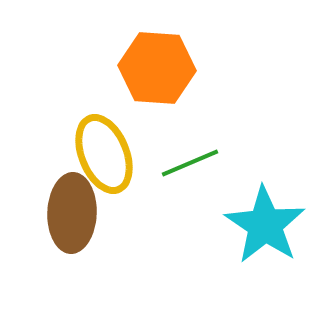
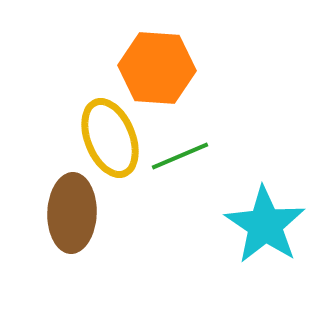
yellow ellipse: moved 6 px right, 16 px up
green line: moved 10 px left, 7 px up
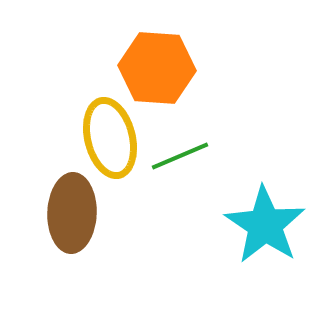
yellow ellipse: rotated 8 degrees clockwise
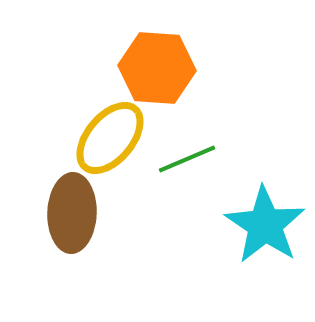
yellow ellipse: rotated 54 degrees clockwise
green line: moved 7 px right, 3 px down
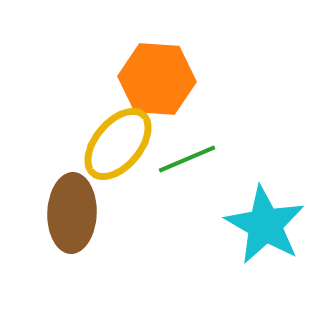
orange hexagon: moved 11 px down
yellow ellipse: moved 8 px right, 6 px down
cyan star: rotated 4 degrees counterclockwise
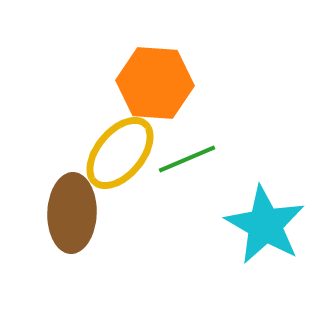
orange hexagon: moved 2 px left, 4 px down
yellow ellipse: moved 2 px right, 9 px down
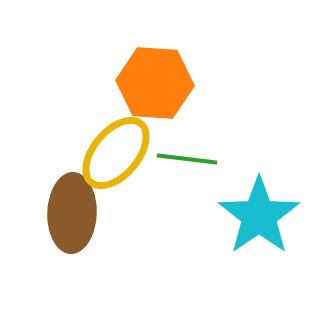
yellow ellipse: moved 4 px left
green line: rotated 30 degrees clockwise
cyan star: moved 6 px left, 9 px up; rotated 8 degrees clockwise
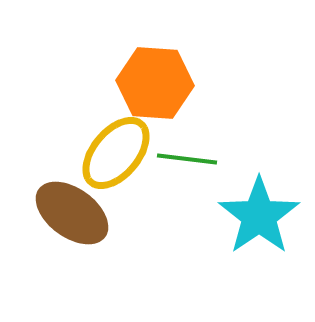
brown ellipse: rotated 56 degrees counterclockwise
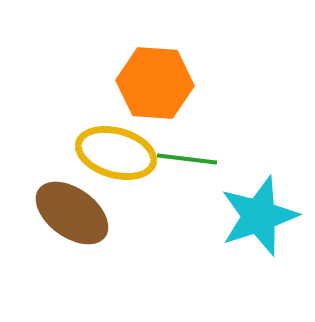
yellow ellipse: rotated 66 degrees clockwise
cyan star: rotated 16 degrees clockwise
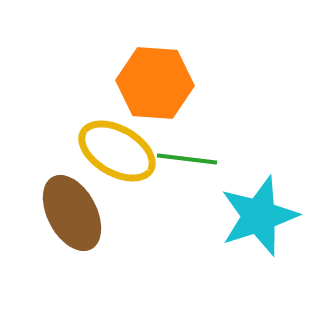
yellow ellipse: moved 1 px right, 2 px up; rotated 14 degrees clockwise
brown ellipse: rotated 26 degrees clockwise
